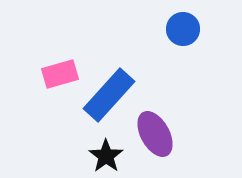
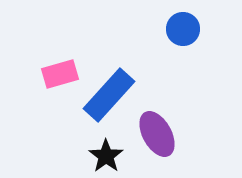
purple ellipse: moved 2 px right
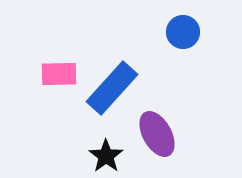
blue circle: moved 3 px down
pink rectangle: moved 1 px left; rotated 15 degrees clockwise
blue rectangle: moved 3 px right, 7 px up
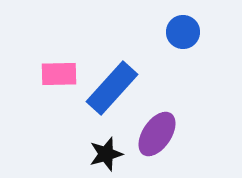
purple ellipse: rotated 63 degrees clockwise
black star: moved 2 px up; rotated 20 degrees clockwise
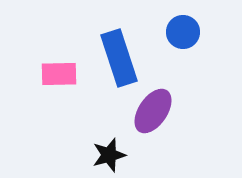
blue rectangle: moved 7 px right, 30 px up; rotated 60 degrees counterclockwise
purple ellipse: moved 4 px left, 23 px up
black star: moved 3 px right, 1 px down
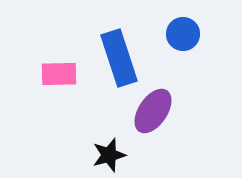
blue circle: moved 2 px down
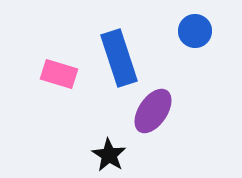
blue circle: moved 12 px right, 3 px up
pink rectangle: rotated 18 degrees clockwise
black star: rotated 24 degrees counterclockwise
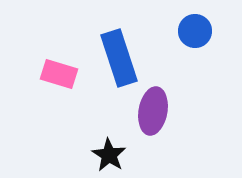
purple ellipse: rotated 24 degrees counterclockwise
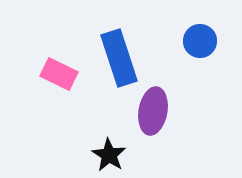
blue circle: moved 5 px right, 10 px down
pink rectangle: rotated 9 degrees clockwise
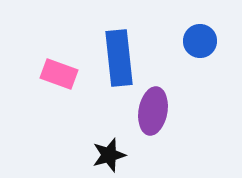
blue rectangle: rotated 12 degrees clockwise
pink rectangle: rotated 6 degrees counterclockwise
black star: rotated 24 degrees clockwise
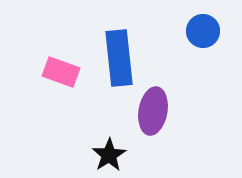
blue circle: moved 3 px right, 10 px up
pink rectangle: moved 2 px right, 2 px up
black star: rotated 16 degrees counterclockwise
